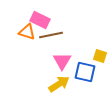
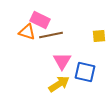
yellow square: moved 1 px left, 20 px up; rotated 24 degrees counterclockwise
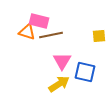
pink rectangle: moved 1 px left, 1 px down; rotated 12 degrees counterclockwise
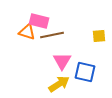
brown line: moved 1 px right
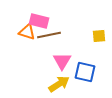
brown line: moved 3 px left
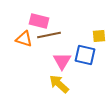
orange triangle: moved 3 px left, 7 px down
blue square: moved 17 px up
yellow arrow: rotated 105 degrees counterclockwise
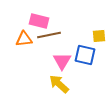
orange triangle: rotated 24 degrees counterclockwise
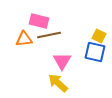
yellow square: rotated 32 degrees clockwise
blue square: moved 10 px right, 3 px up
yellow arrow: moved 1 px left, 1 px up
